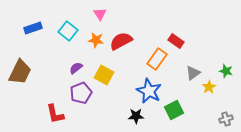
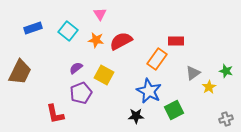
red rectangle: rotated 35 degrees counterclockwise
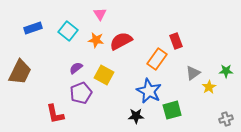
red rectangle: rotated 70 degrees clockwise
green star: rotated 16 degrees counterclockwise
green square: moved 2 px left; rotated 12 degrees clockwise
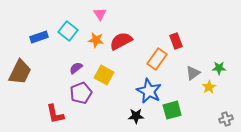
blue rectangle: moved 6 px right, 9 px down
green star: moved 7 px left, 3 px up
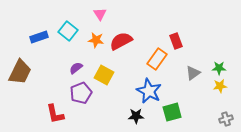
yellow star: moved 11 px right, 1 px up; rotated 24 degrees clockwise
green square: moved 2 px down
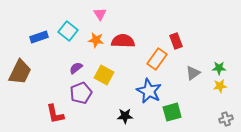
red semicircle: moved 2 px right; rotated 30 degrees clockwise
black star: moved 11 px left
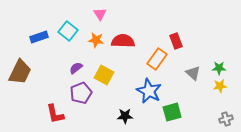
gray triangle: rotated 42 degrees counterclockwise
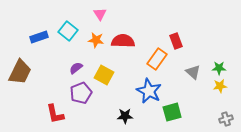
gray triangle: moved 1 px up
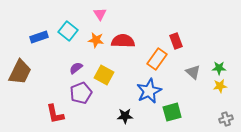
blue star: rotated 20 degrees clockwise
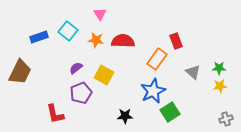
blue star: moved 4 px right
green square: moved 2 px left; rotated 18 degrees counterclockwise
